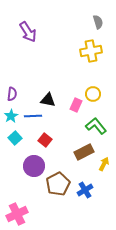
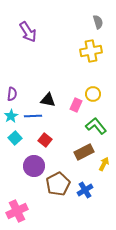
pink cross: moved 3 px up
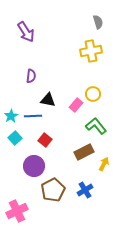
purple arrow: moved 2 px left
purple semicircle: moved 19 px right, 18 px up
pink rectangle: rotated 16 degrees clockwise
brown pentagon: moved 5 px left, 6 px down
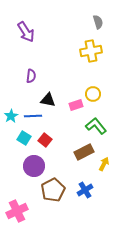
pink rectangle: rotated 32 degrees clockwise
cyan square: moved 9 px right; rotated 16 degrees counterclockwise
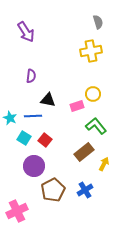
pink rectangle: moved 1 px right, 1 px down
cyan star: moved 1 px left, 2 px down; rotated 16 degrees counterclockwise
brown rectangle: rotated 12 degrees counterclockwise
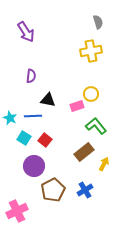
yellow circle: moved 2 px left
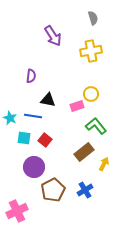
gray semicircle: moved 5 px left, 4 px up
purple arrow: moved 27 px right, 4 px down
blue line: rotated 12 degrees clockwise
cyan square: rotated 24 degrees counterclockwise
purple circle: moved 1 px down
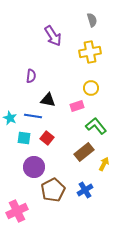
gray semicircle: moved 1 px left, 2 px down
yellow cross: moved 1 px left, 1 px down
yellow circle: moved 6 px up
red square: moved 2 px right, 2 px up
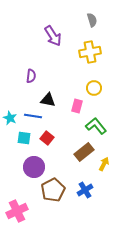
yellow circle: moved 3 px right
pink rectangle: rotated 56 degrees counterclockwise
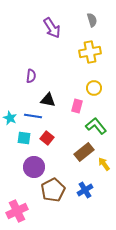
purple arrow: moved 1 px left, 8 px up
yellow arrow: rotated 64 degrees counterclockwise
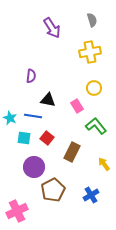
pink rectangle: rotated 48 degrees counterclockwise
brown rectangle: moved 12 px left; rotated 24 degrees counterclockwise
blue cross: moved 6 px right, 5 px down
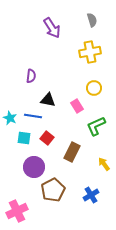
green L-shape: rotated 75 degrees counterclockwise
